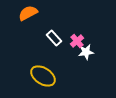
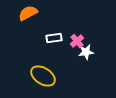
white rectangle: rotated 56 degrees counterclockwise
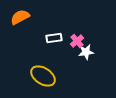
orange semicircle: moved 8 px left, 4 px down
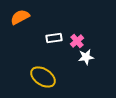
white star: moved 5 px down
yellow ellipse: moved 1 px down
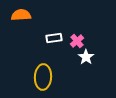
orange semicircle: moved 1 px right, 2 px up; rotated 24 degrees clockwise
white star: rotated 28 degrees counterclockwise
yellow ellipse: rotated 60 degrees clockwise
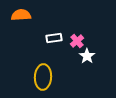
white star: moved 1 px right, 1 px up
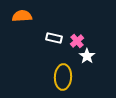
orange semicircle: moved 1 px right, 1 px down
white rectangle: rotated 21 degrees clockwise
yellow ellipse: moved 20 px right
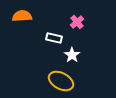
pink cross: moved 19 px up
white star: moved 15 px left, 1 px up
yellow ellipse: moved 2 px left, 4 px down; rotated 65 degrees counterclockwise
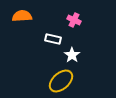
pink cross: moved 3 px left, 2 px up; rotated 24 degrees counterclockwise
white rectangle: moved 1 px left, 1 px down
yellow ellipse: rotated 70 degrees counterclockwise
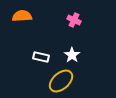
white rectangle: moved 12 px left, 18 px down
